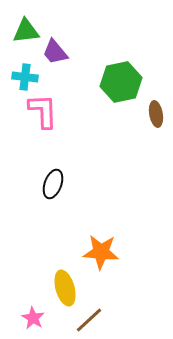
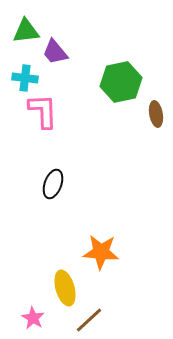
cyan cross: moved 1 px down
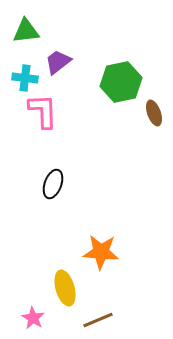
purple trapezoid: moved 3 px right, 10 px down; rotated 92 degrees clockwise
brown ellipse: moved 2 px left, 1 px up; rotated 10 degrees counterclockwise
brown line: moved 9 px right; rotated 20 degrees clockwise
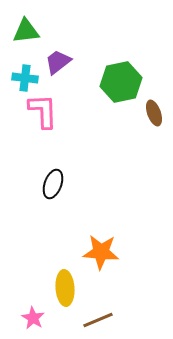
yellow ellipse: rotated 12 degrees clockwise
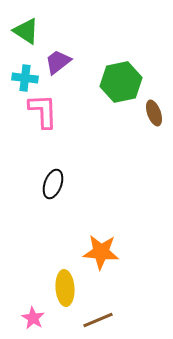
green triangle: rotated 40 degrees clockwise
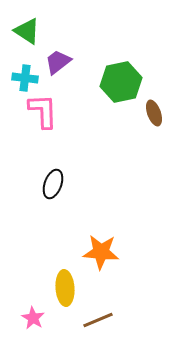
green triangle: moved 1 px right
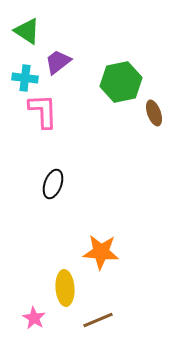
pink star: moved 1 px right
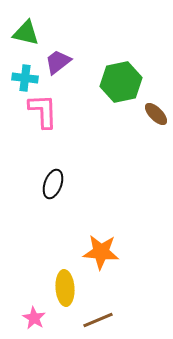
green triangle: moved 1 px left, 2 px down; rotated 20 degrees counterclockwise
brown ellipse: moved 2 px right, 1 px down; rotated 25 degrees counterclockwise
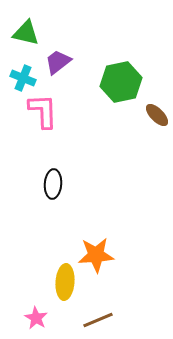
cyan cross: moved 2 px left; rotated 15 degrees clockwise
brown ellipse: moved 1 px right, 1 px down
black ellipse: rotated 16 degrees counterclockwise
orange star: moved 5 px left, 3 px down; rotated 9 degrees counterclockwise
yellow ellipse: moved 6 px up; rotated 8 degrees clockwise
pink star: moved 2 px right
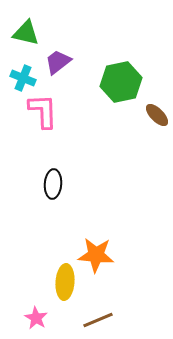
orange star: rotated 9 degrees clockwise
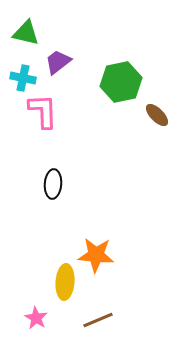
cyan cross: rotated 10 degrees counterclockwise
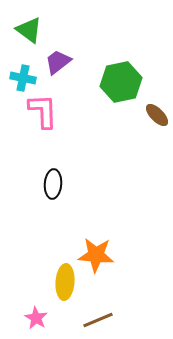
green triangle: moved 3 px right, 3 px up; rotated 24 degrees clockwise
